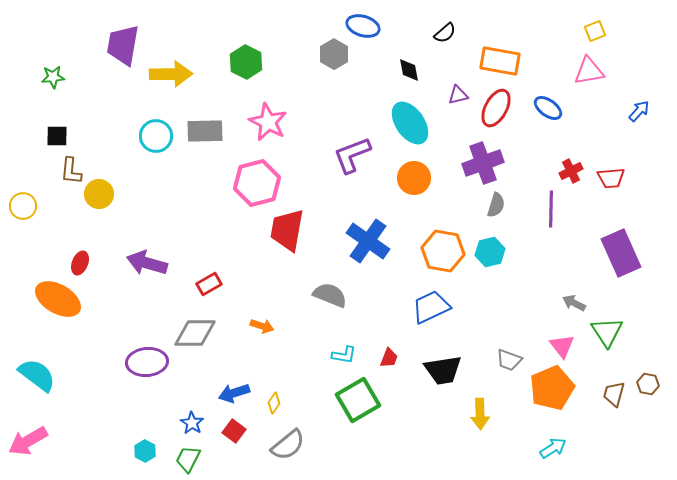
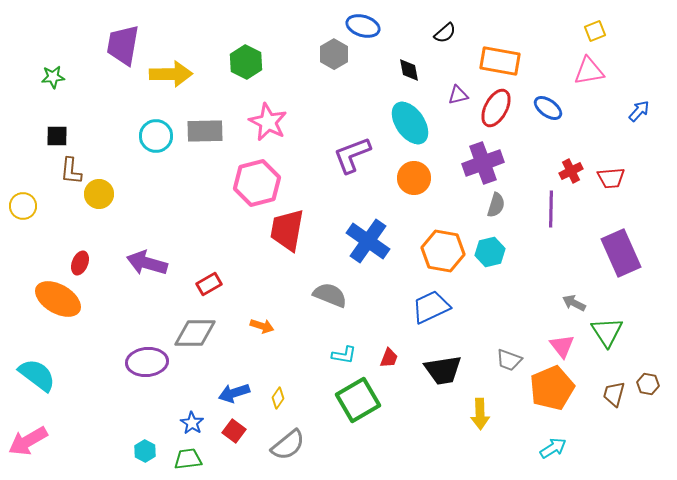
yellow diamond at (274, 403): moved 4 px right, 5 px up
green trapezoid at (188, 459): rotated 56 degrees clockwise
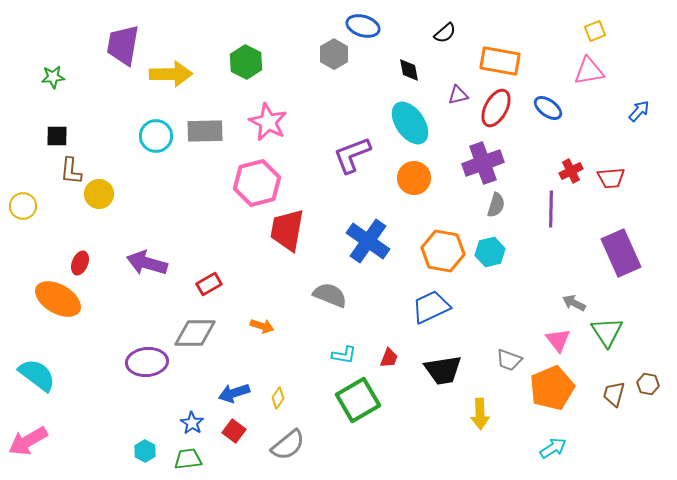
pink triangle at (562, 346): moved 4 px left, 6 px up
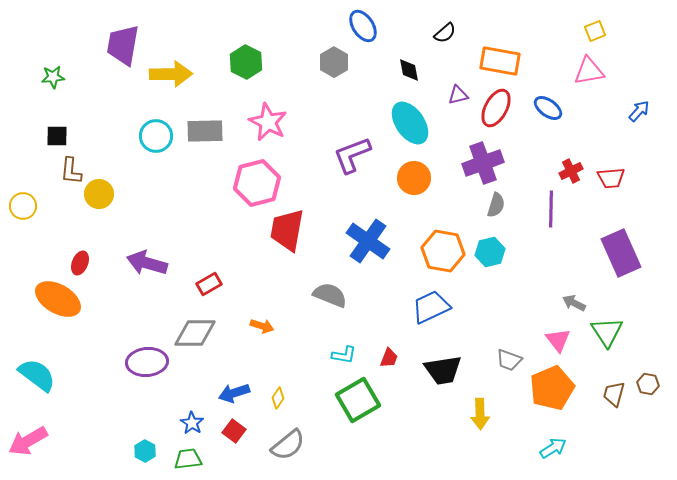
blue ellipse at (363, 26): rotated 40 degrees clockwise
gray hexagon at (334, 54): moved 8 px down
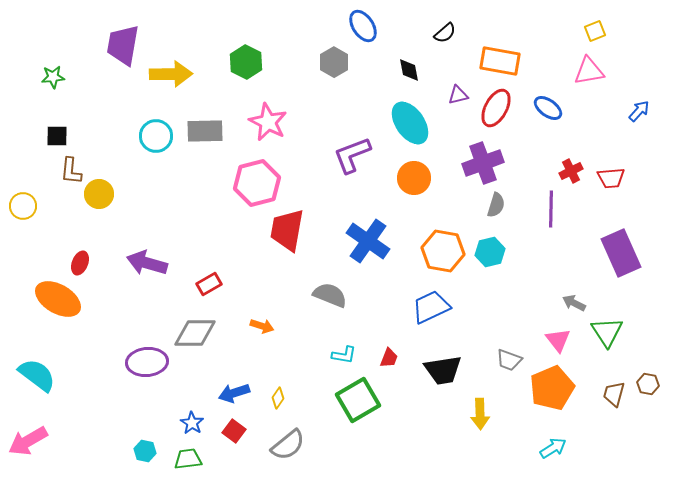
cyan hexagon at (145, 451): rotated 15 degrees counterclockwise
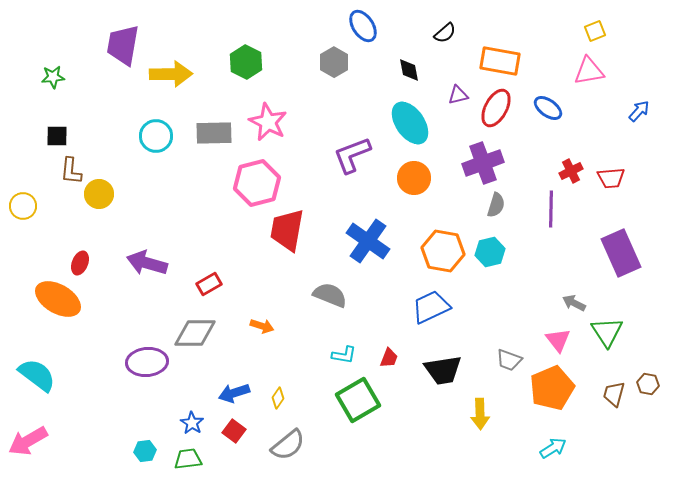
gray rectangle at (205, 131): moved 9 px right, 2 px down
cyan hexagon at (145, 451): rotated 20 degrees counterclockwise
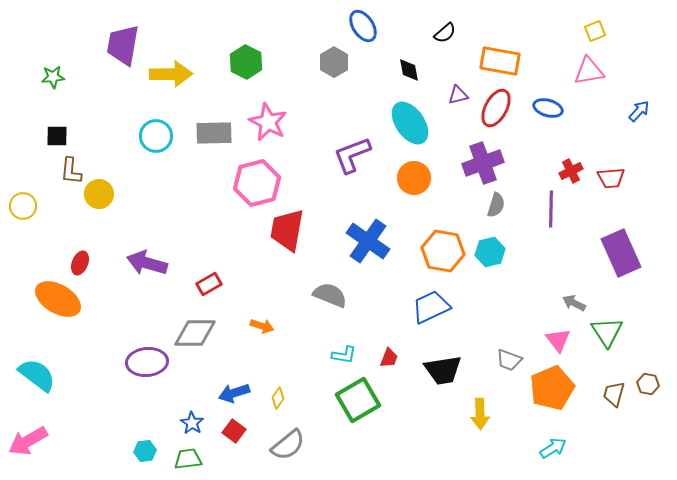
blue ellipse at (548, 108): rotated 20 degrees counterclockwise
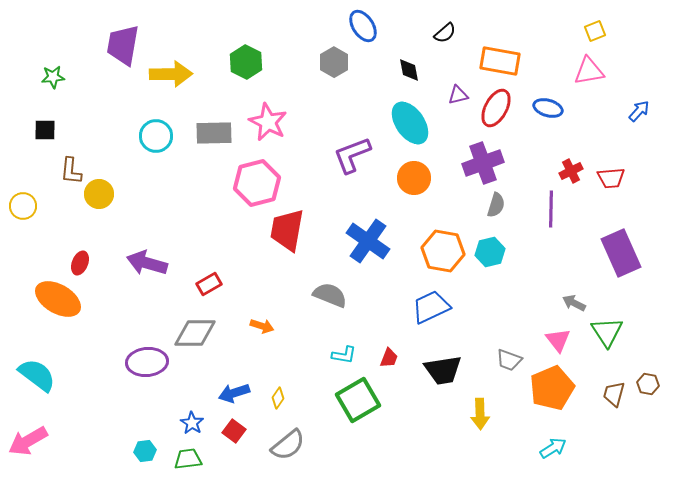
black square at (57, 136): moved 12 px left, 6 px up
